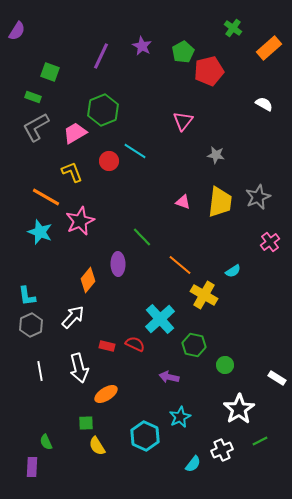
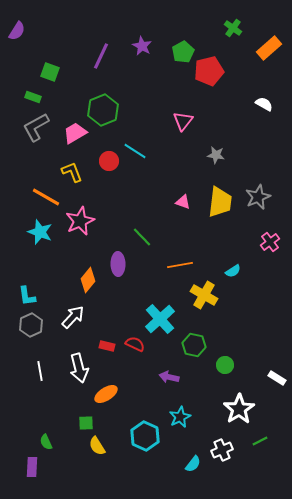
orange line at (180, 265): rotated 50 degrees counterclockwise
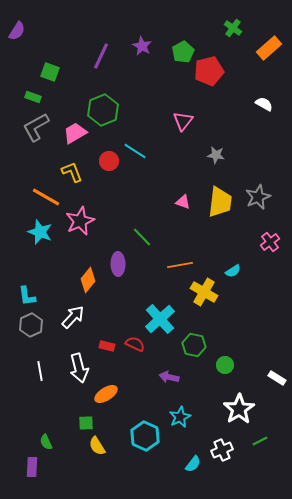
yellow cross at (204, 295): moved 3 px up
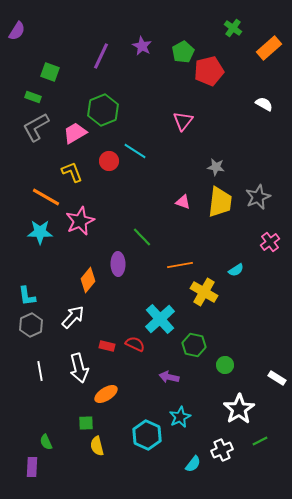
gray star at (216, 155): moved 12 px down
cyan star at (40, 232): rotated 20 degrees counterclockwise
cyan semicircle at (233, 271): moved 3 px right, 1 px up
cyan hexagon at (145, 436): moved 2 px right, 1 px up
yellow semicircle at (97, 446): rotated 18 degrees clockwise
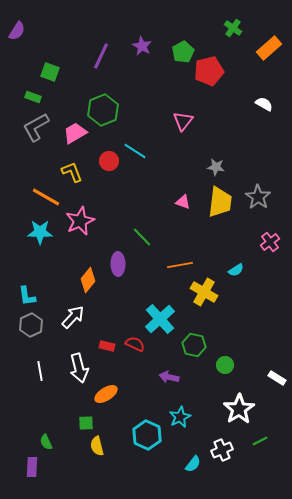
gray star at (258, 197): rotated 15 degrees counterclockwise
